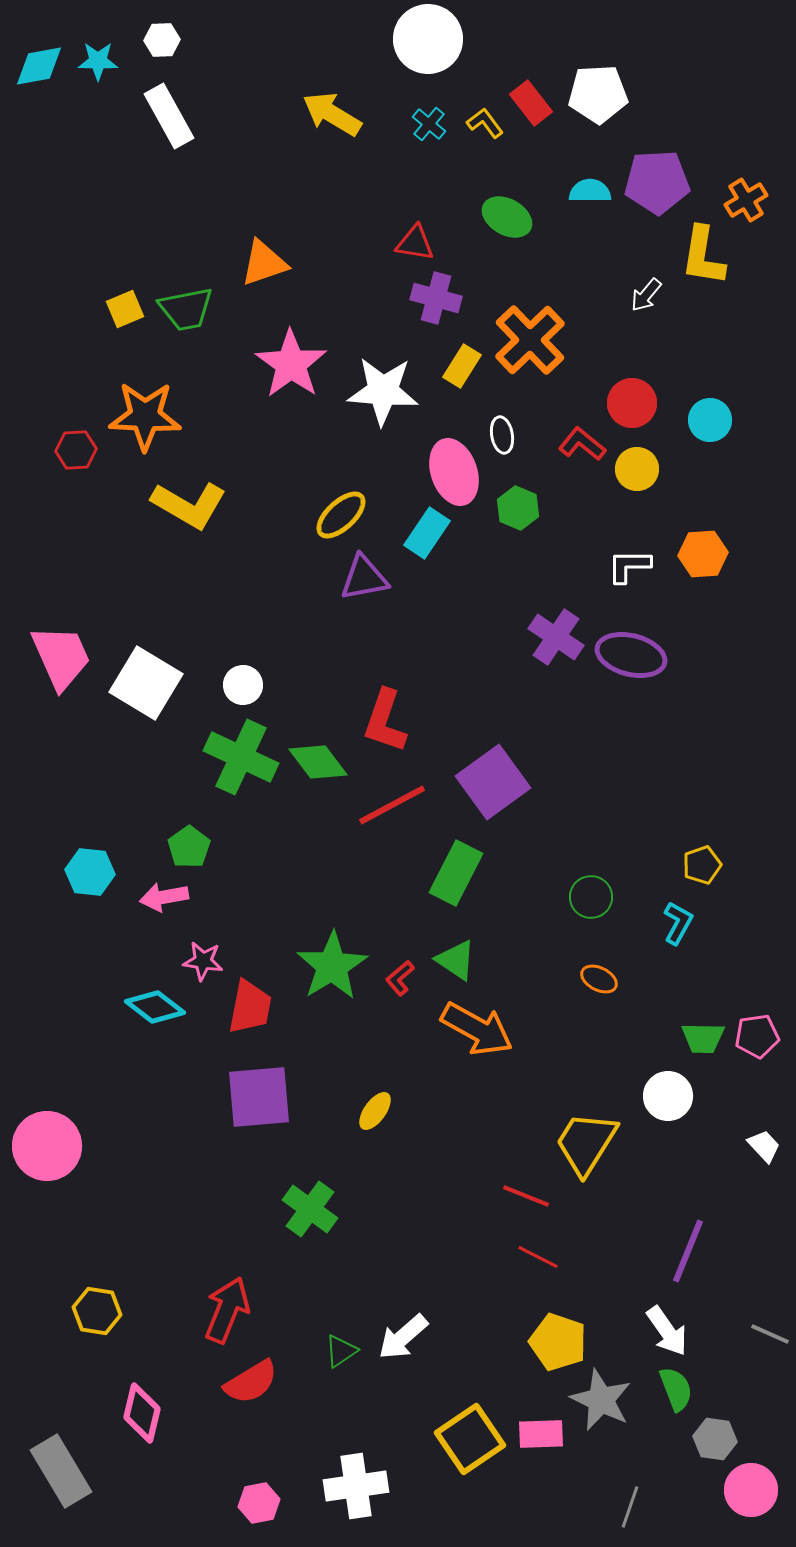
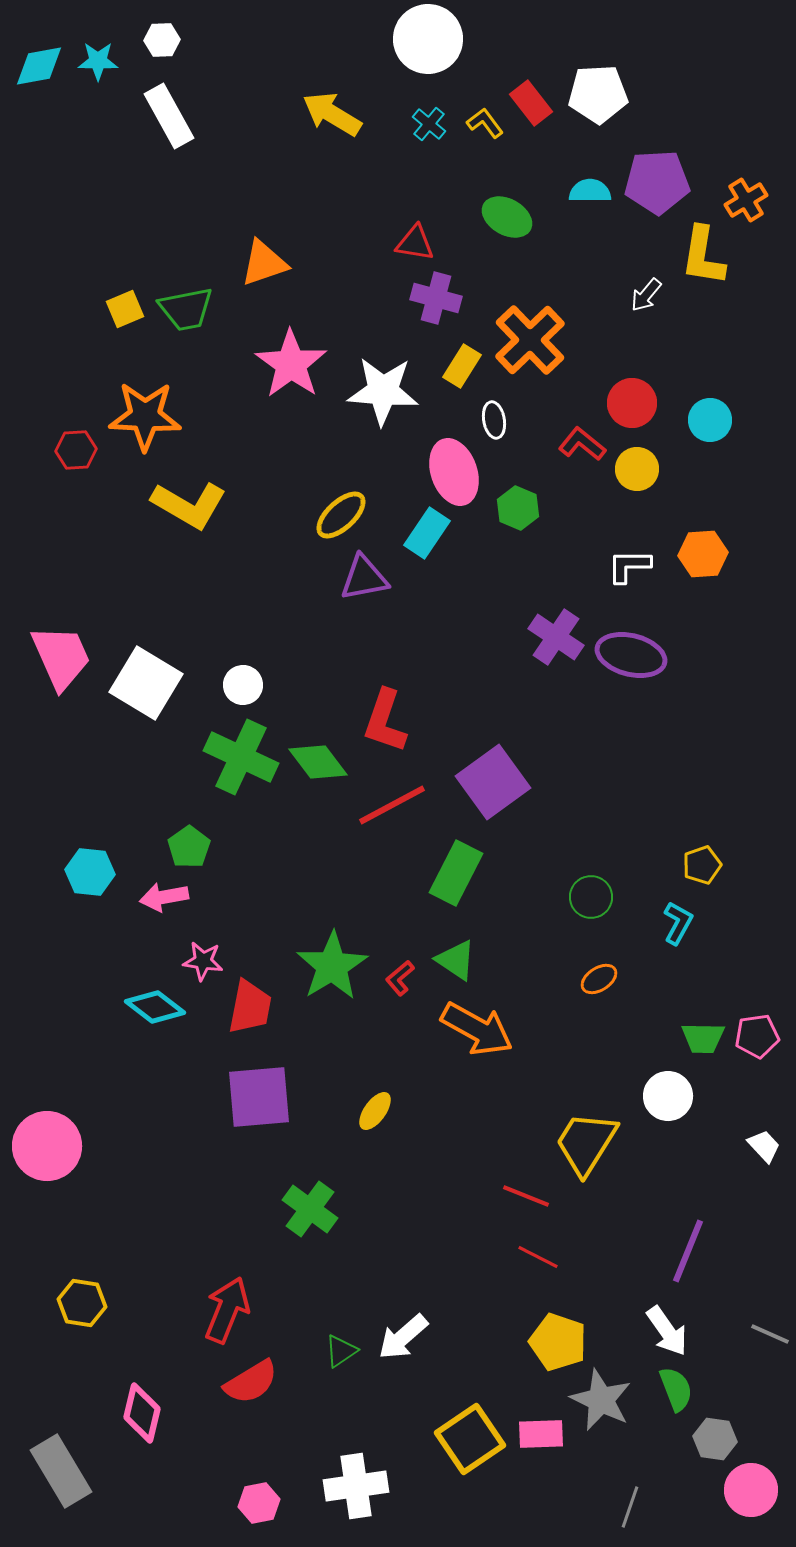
white ellipse at (502, 435): moved 8 px left, 15 px up
orange ellipse at (599, 979): rotated 60 degrees counterclockwise
yellow hexagon at (97, 1311): moved 15 px left, 8 px up
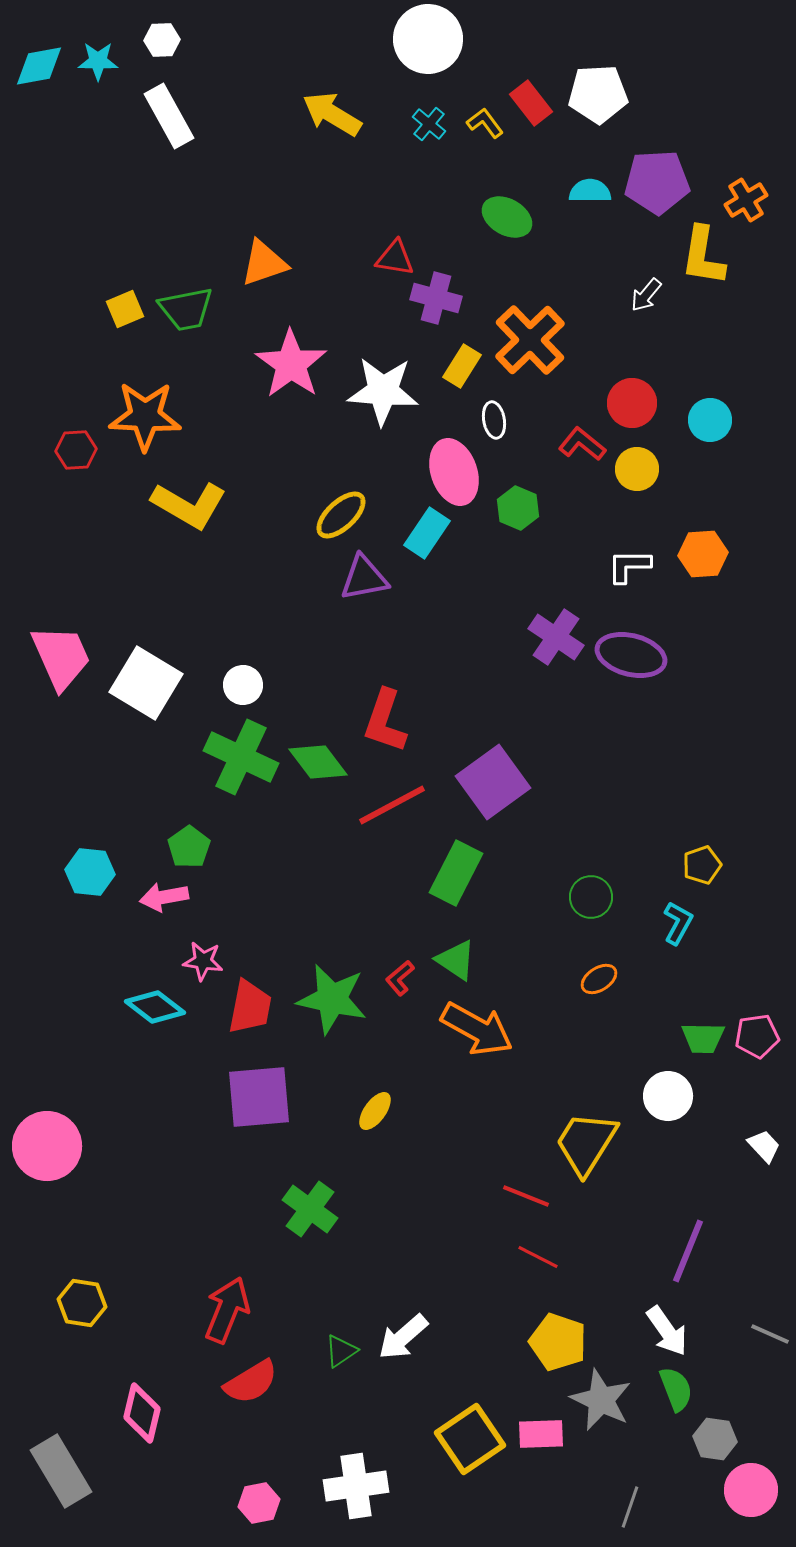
red triangle at (415, 243): moved 20 px left, 15 px down
green star at (332, 966): moved 33 px down; rotated 28 degrees counterclockwise
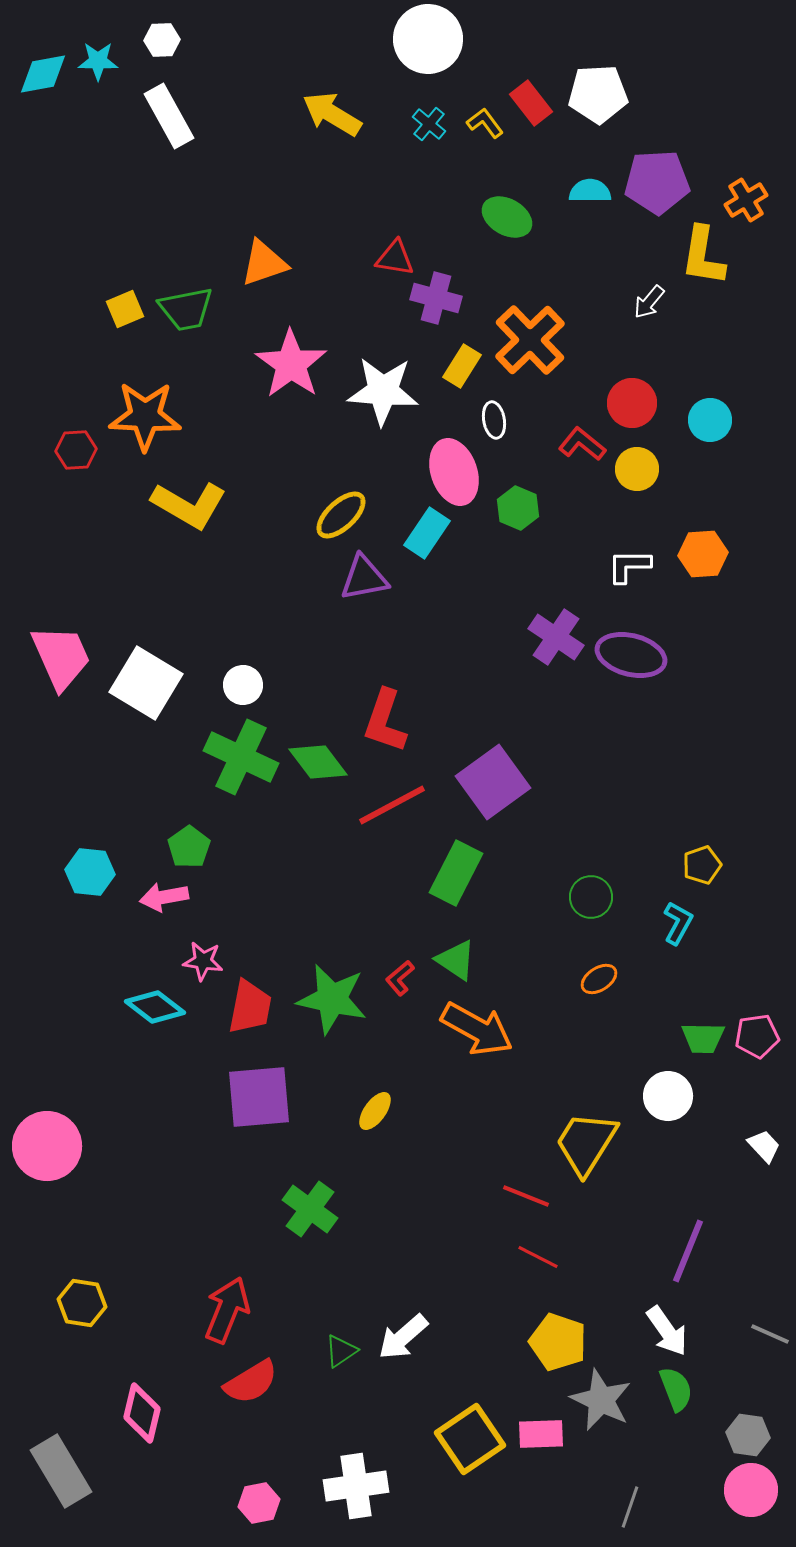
cyan diamond at (39, 66): moved 4 px right, 8 px down
white arrow at (646, 295): moved 3 px right, 7 px down
gray hexagon at (715, 1439): moved 33 px right, 4 px up
